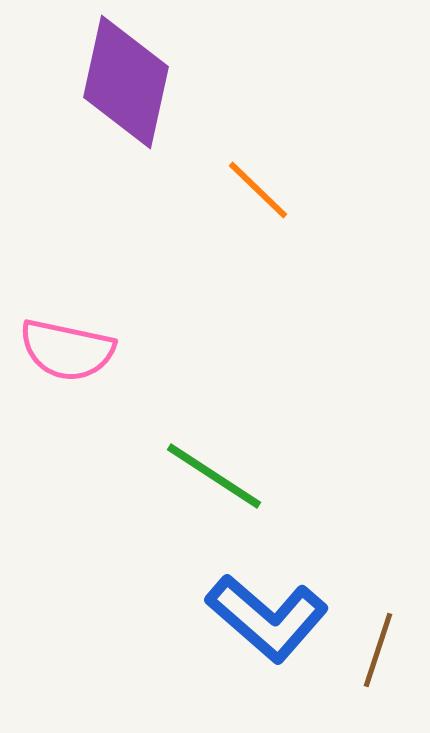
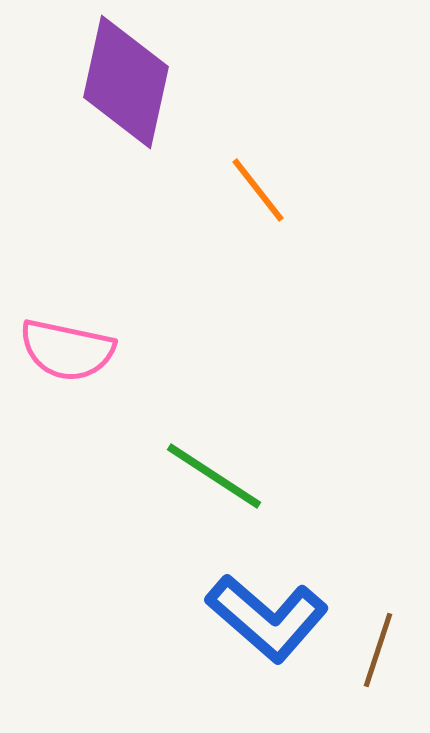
orange line: rotated 8 degrees clockwise
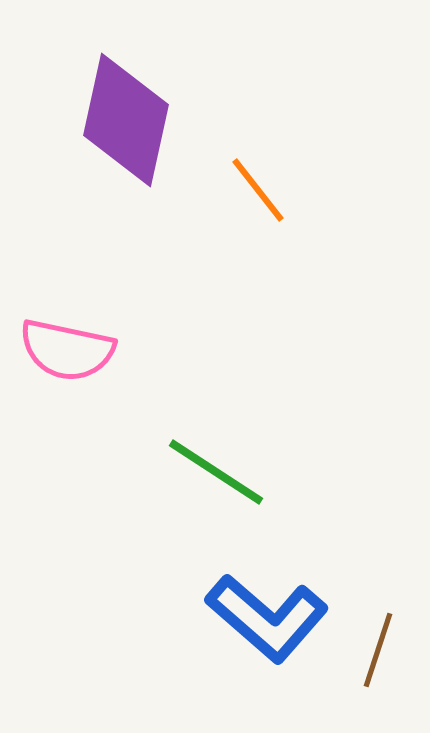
purple diamond: moved 38 px down
green line: moved 2 px right, 4 px up
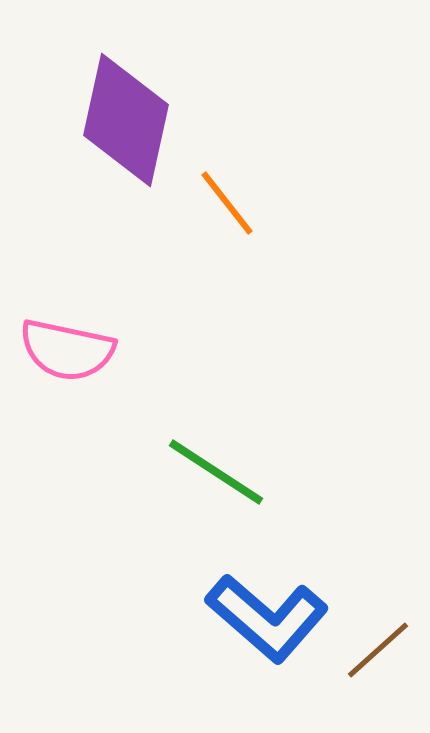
orange line: moved 31 px left, 13 px down
brown line: rotated 30 degrees clockwise
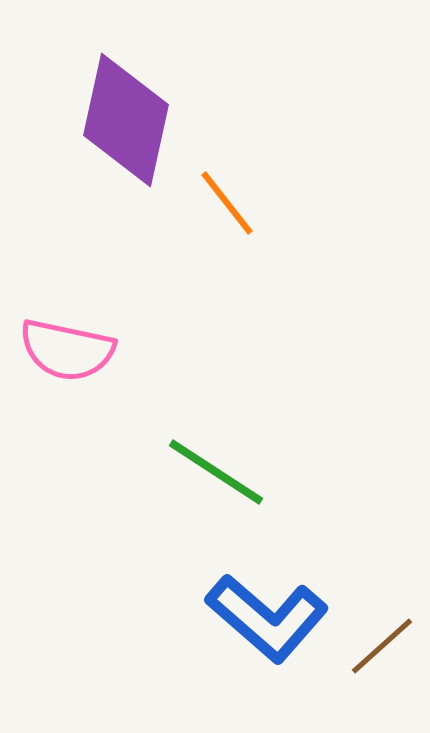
brown line: moved 4 px right, 4 px up
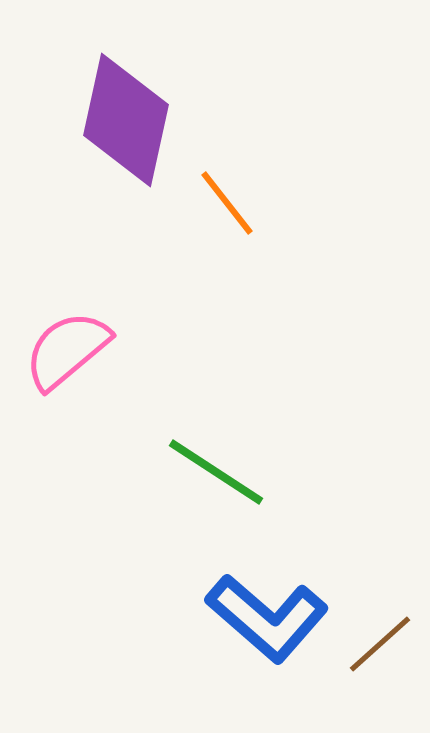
pink semicircle: rotated 128 degrees clockwise
brown line: moved 2 px left, 2 px up
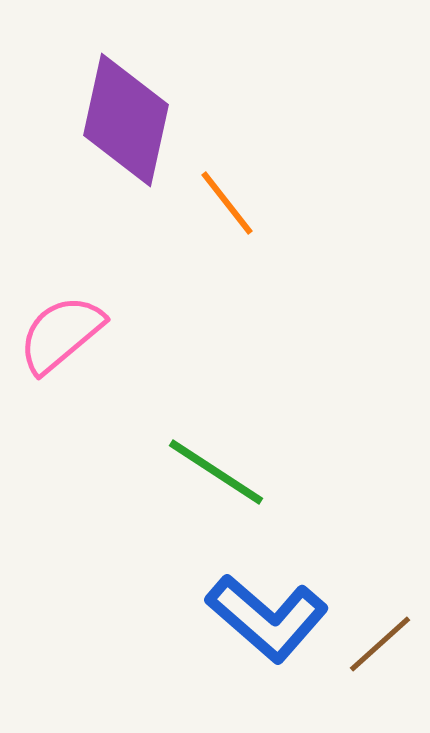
pink semicircle: moved 6 px left, 16 px up
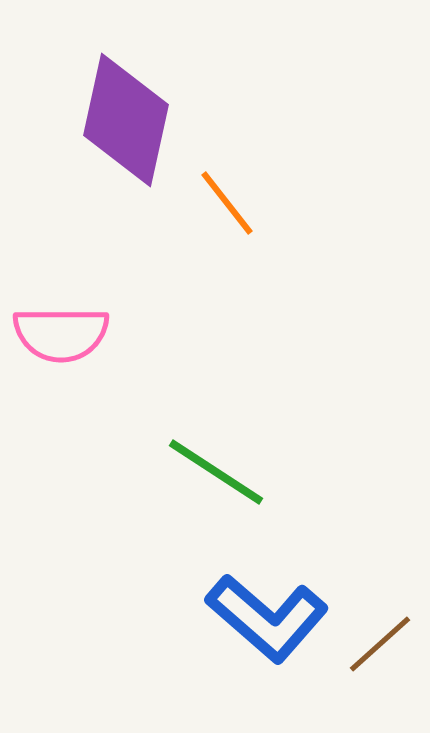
pink semicircle: rotated 140 degrees counterclockwise
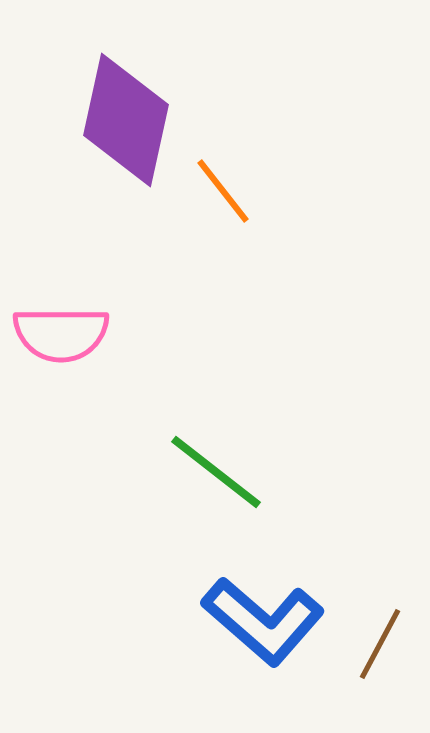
orange line: moved 4 px left, 12 px up
green line: rotated 5 degrees clockwise
blue L-shape: moved 4 px left, 3 px down
brown line: rotated 20 degrees counterclockwise
